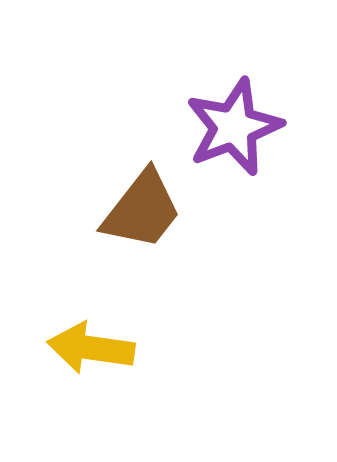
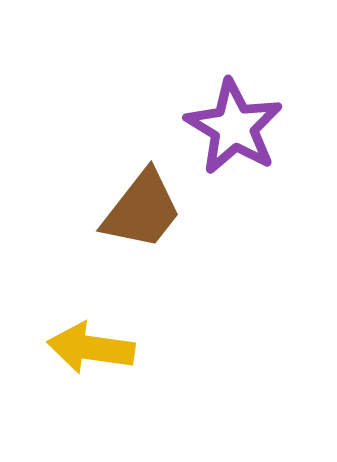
purple star: rotated 20 degrees counterclockwise
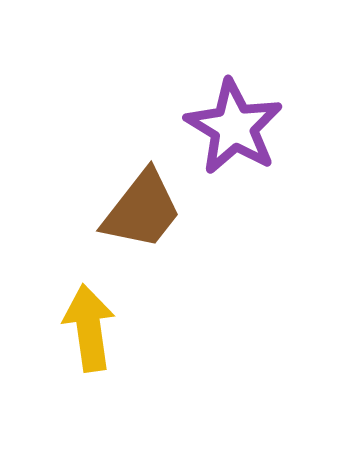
yellow arrow: moved 2 px left, 20 px up; rotated 74 degrees clockwise
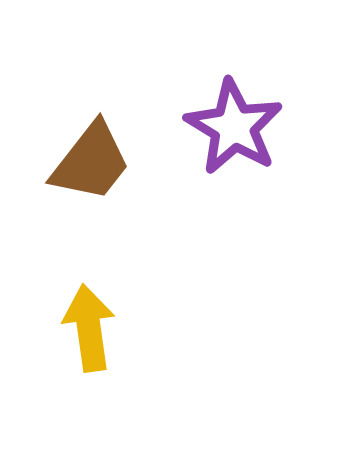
brown trapezoid: moved 51 px left, 48 px up
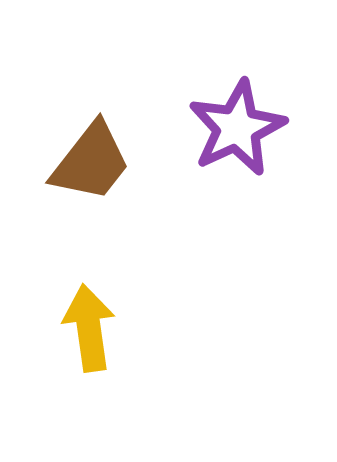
purple star: moved 3 px right, 1 px down; rotated 16 degrees clockwise
